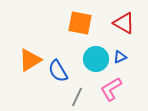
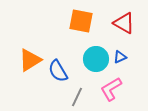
orange square: moved 1 px right, 2 px up
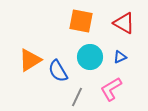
cyan circle: moved 6 px left, 2 px up
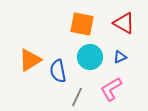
orange square: moved 1 px right, 3 px down
blue semicircle: rotated 20 degrees clockwise
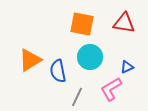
red triangle: rotated 20 degrees counterclockwise
blue triangle: moved 7 px right, 10 px down
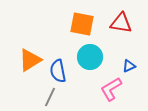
red triangle: moved 3 px left
blue triangle: moved 2 px right, 1 px up
gray line: moved 27 px left
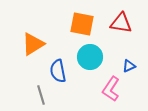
orange triangle: moved 3 px right, 16 px up
pink L-shape: rotated 25 degrees counterclockwise
gray line: moved 9 px left, 2 px up; rotated 42 degrees counterclockwise
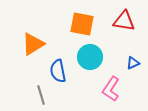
red triangle: moved 3 px right, 2 px up
blue triangle: moved 4 px right, 3 px up
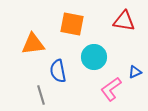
orange square: moved 10 px left
orange triangle: rotated 25 degrees clockwise
cyan circle: moved 4 px right
blue triangle: moved 2 px right, 9 px down
pink L-shape: rotated 20 degrees clockwise
